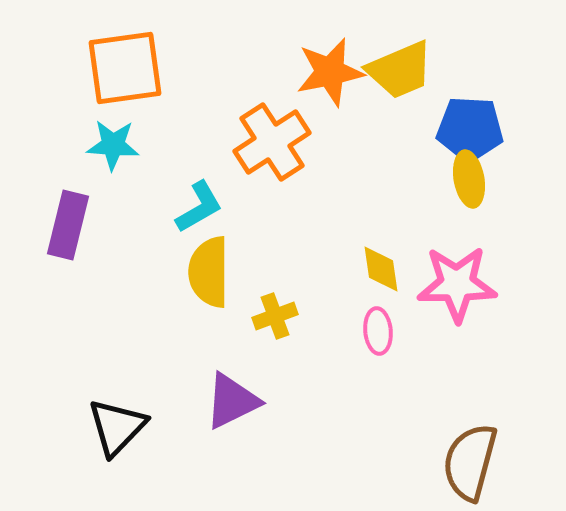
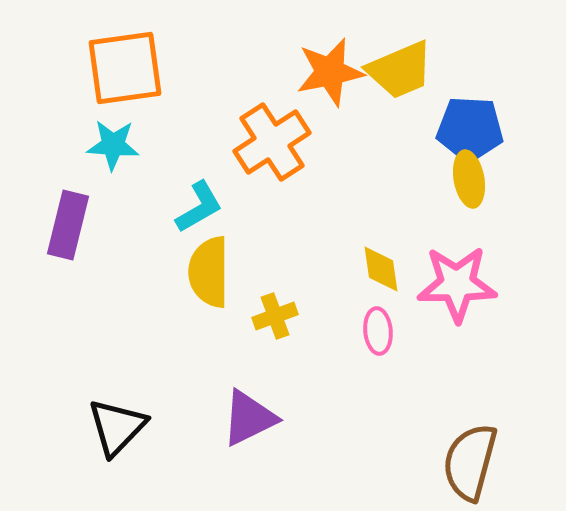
purple triangle: moved 17 px right, 17 px down
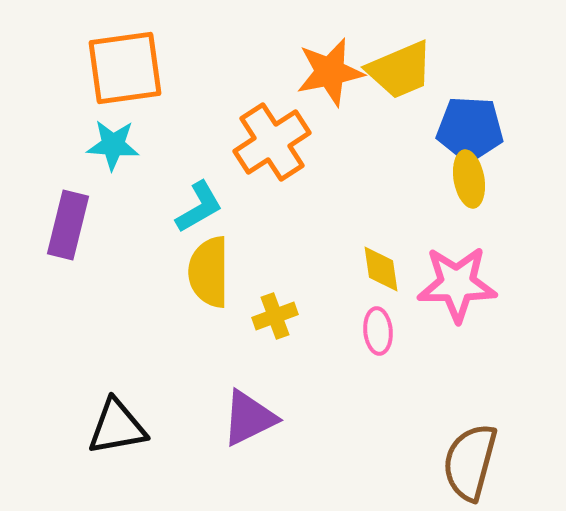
black triangle: rotated 36 degrees clockwise
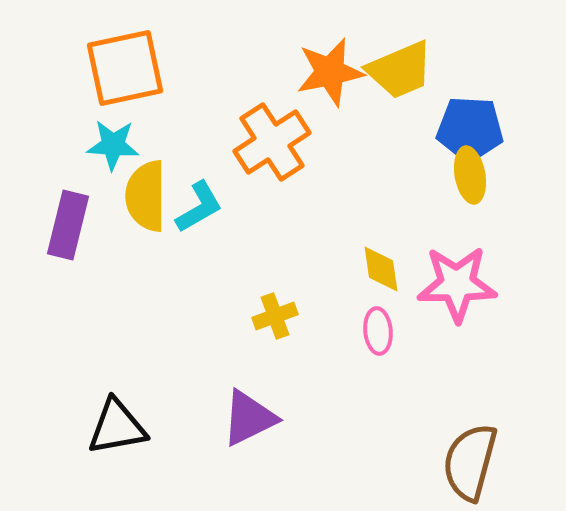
orange square: rotated 4 degrees counterclockwise
yellow ellipse: moved 1 px right, 4 px up
yellow semicircle: moved 63 px left, 76 px up
